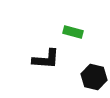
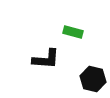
black hexagon: moved 1 px left, 2 px down
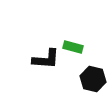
green rectangle: moved 15 px down
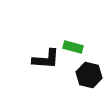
black hexagon: moved 4 px left, 4 px up
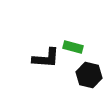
black L-shape: moved 1 px up
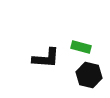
green rectangle: moved 8 px right
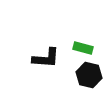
green rectangle: moved 2 px right, 1 px down
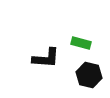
green rectangle: moved 2 px left, 5 px up
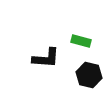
green rectangle: moved 2 px up
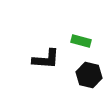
black L-shape: moved 1 px down
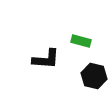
black hexagon: moved 5 px right, 1 px down
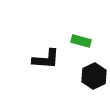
black hexagon: rotated 20 degrees clockwise
